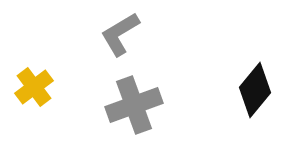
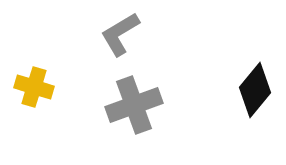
yellow cross: rotated 36 degrees counterclockwise
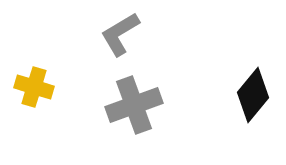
black diamond: moved 2 px left, 5 px down
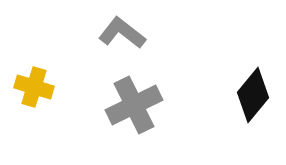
gray L-shape: moved 2 px right, 1 px up; rotated 69 degrees clockwise
gray cross: rotated 6 degrees counterclockwise
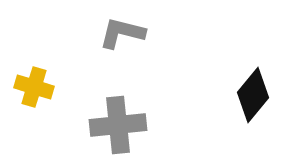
gray L-shape: rotated 24 degrees counterclockwise
gray cross: moved 16 px left, 20 px down; rotated 20 degrees clockwise
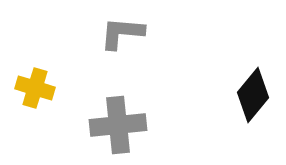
gray L-shape: rotated 9 degrees counterclockwise
yellow cross: moved 1 px right, 1 px down
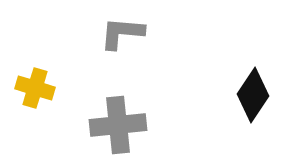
black diamond: rotated 6 degrees counterclockwise
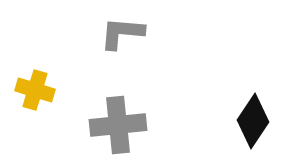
yellow cross: moved 2 px down
black diamond: moved 26 px down
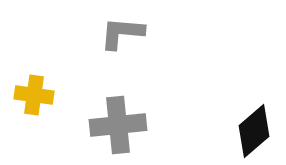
yellow cross: moved 1 px left, 5 px down; rotated 9 degrees counterclockwise
black diamond: moved 1 px right, 10 px down; rotated 16 degrees clockwise
